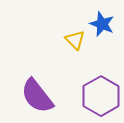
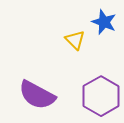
blue star: moved 2 px right, 2 px up
purple semicircle: moved 1 px up; rotated 24 degrees counterclockwise
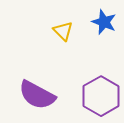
yellow triangle: moved 12 px left, 9 px up
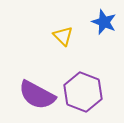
yellow triangle: moved 5 px down
purple hexagon: moved 18 px left, 4 px up; rotated 9 degrees counterclockwise
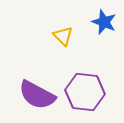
purple hexagon: moved 2 px right; rotated 15 degrees counterclockwise
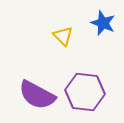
blue star: moved 1 px left, 1 px down
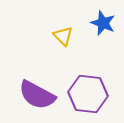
purple hexagon: moved 3 px right, 2 px down
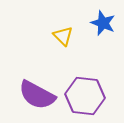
purple hexagon: moved 3 px left, 2 px down
